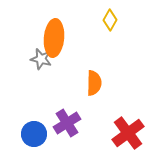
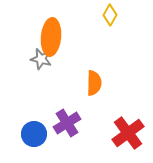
yellow diamond: moved 5 px up
orange ellipse: moved 3 px left, 1 px up
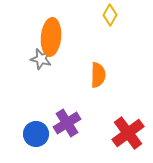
orange semicircle: moved 4 px right, 8 px up
blue circle: moved 2 px right
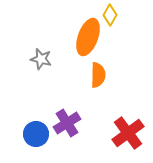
orange ellipse: moved 37 px right; rotated 15 degrees clockwise
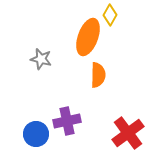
purple cross: moved 2 px up; rotated 20 degrees clockwise
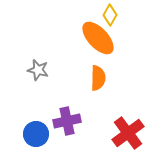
orange ellipse: moved 10 px right, 1 px down; rotated 63 degrees counterclockwise
gray star: moved 3 px left, 11 px down
orange semicircle: moved 3 px down
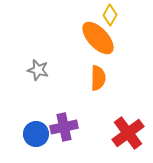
purple cross: moved 3 px left, 6 px down
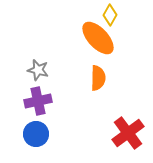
purple cross: moved 26 px left, 26 px up
